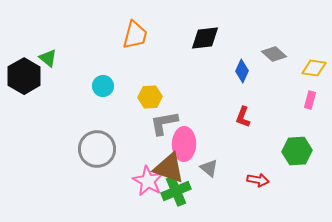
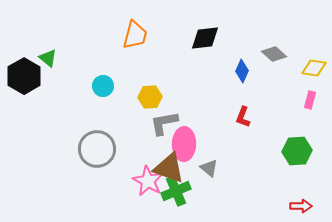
red arrow: moved 43 px right, 26 px down; rotated 10 degrees counterclockwise
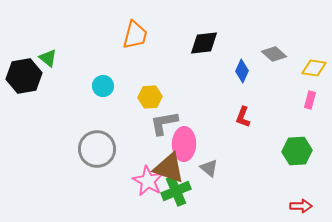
black diamond: moved 1 px left, 5 px down
black hexagon: rotated 20 degrees clockwise
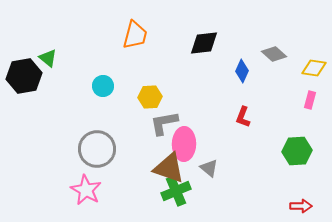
pink star: moved 62 px left, 9 px down
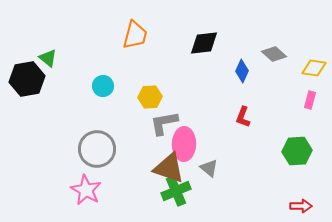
black hexagon: moved 3 px right, 3 px down
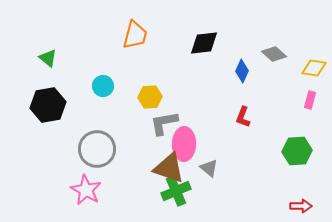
black hexagon: moved 21 px right, 26 px down
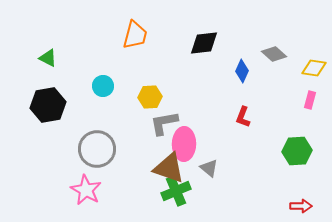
green triangle: rotated 12 degrees counterclockwise
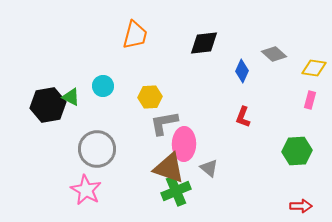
green triangle: moved 23 px right, 39 px down
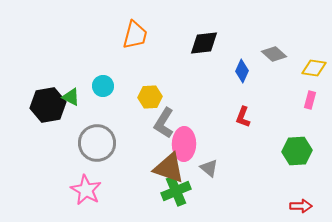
gray L-shape: rotated 48 degrees counterclockwise
gray circle: moved 6 px up
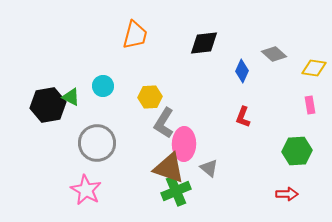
pink rectangle: moved 5 px down; rotated 24 degrees counterclockwise
red arrow: moved 14 px left, 12 px up
